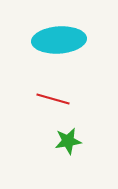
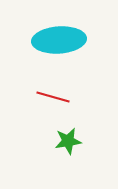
red line: moved 2 px up
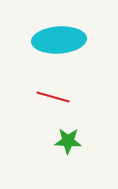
green star: rotated 12 degrees clockwise
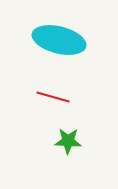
cyan ellipse: rotated 18 degrees clockwise
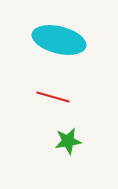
green star: rotated 12 degrees counterclockwise
